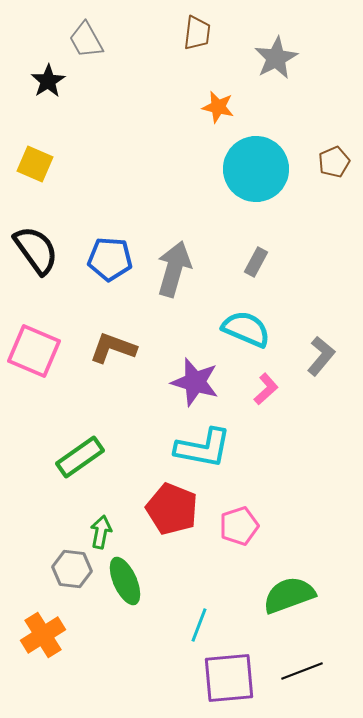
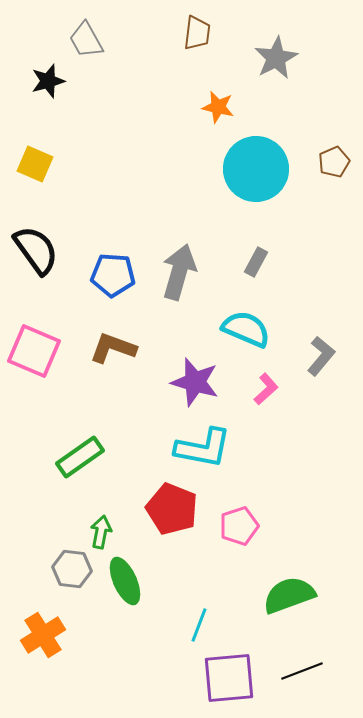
black star: rotated 16 degrees clockwise
blue pentagon: moved 3 px right, 16 px down
gray arrow: moved 5 px right, 3 px down
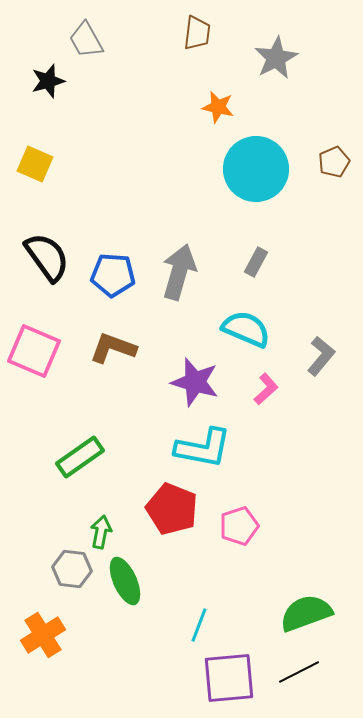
black semicircle: moved 11 px right, 7 px down
green semicircle: moved 17 px right, 18 px down
black line: moved 3 px left, 1 px down; rotated 6 degrees counterclockwise
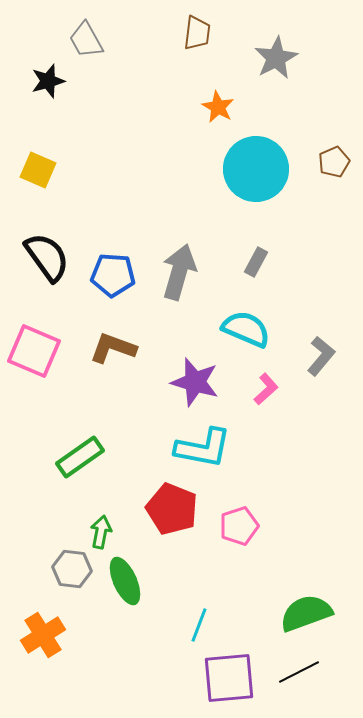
orange star: rotated 16 degrees clockwise
yellow square: moved 3 px right, 6 px down
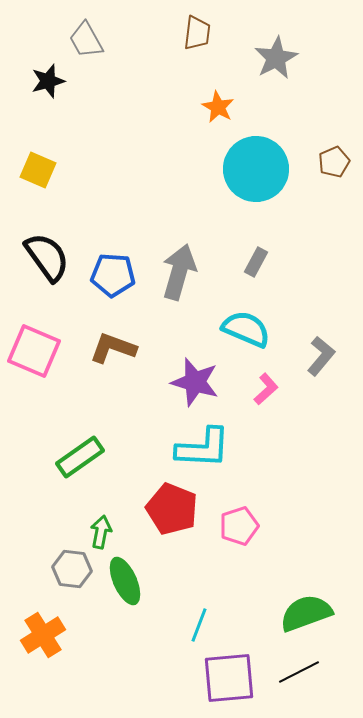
cyan L-shape: rotated 8 degrees counterclockwise
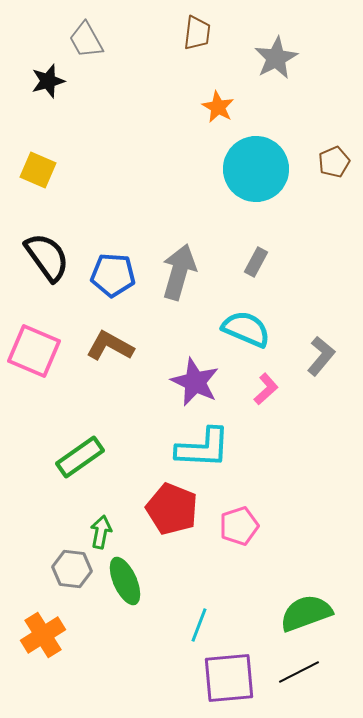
brown L-shape: moved 3 px left, 2 px up; rotated 9 degrees clockwise
purple star: rotated 9 degrees clockwise
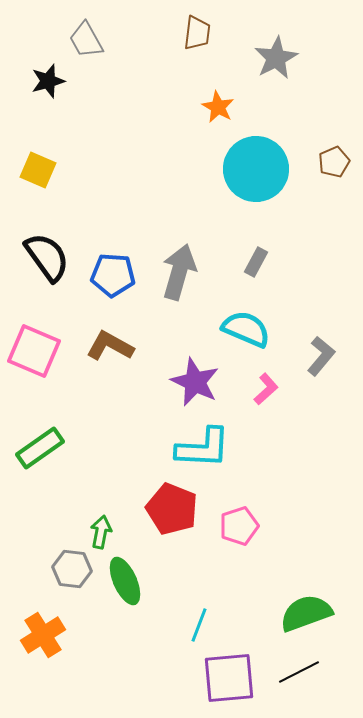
green rectangle: moved 40 px left, 9 px up
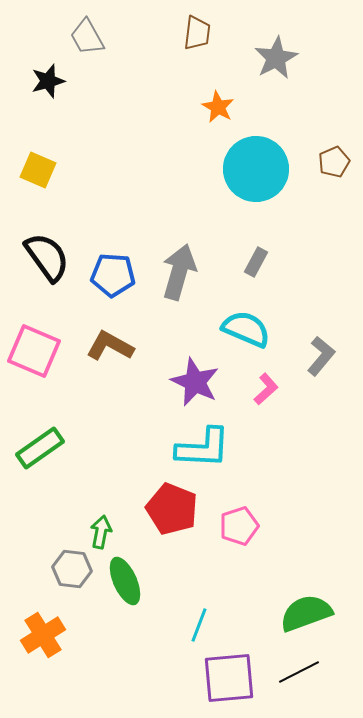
gray trapezoid: moved 1 px right, 3 px up
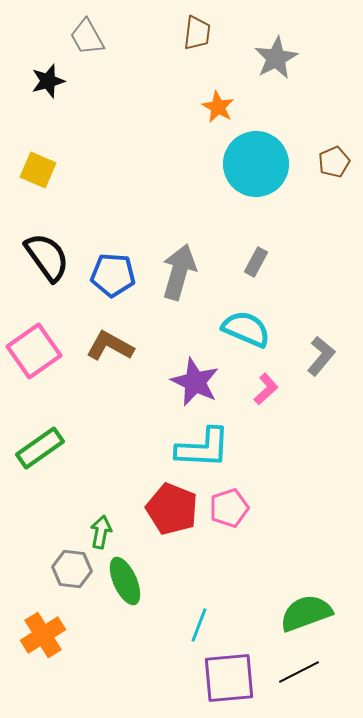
cyan circle: moved 5 px up
pink square: rotated 32 degrees clockwise
pink pentagon: moved 10 px left, 18 px up
